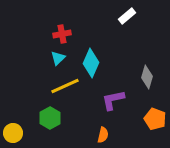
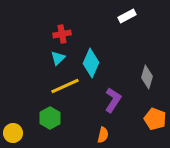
white rectangle: rotated 12 degrees clockwise
purple L-shape: rotated 135 degrees clockwise
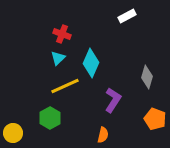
red cross: rotated 30 degrees clockwise
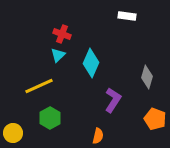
white rectangle: rotated 36 degrees clockwise
cyan triangle: moved 3 px up
yellow line: moved 26 px left
orange semicircle: moved 5 px left, 1 px down
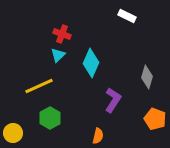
white rectangle: rotated 18 degrees clockwise
